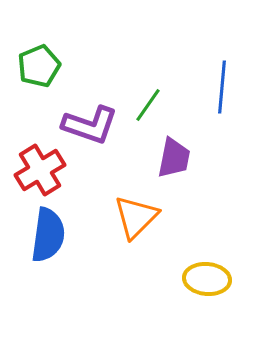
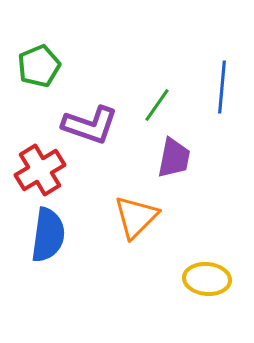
green line: moved 9 px right
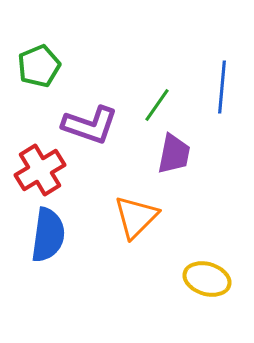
purple trapezoid: moved 4 px up
yellow ellipse: rotated 12 degrees clockwise
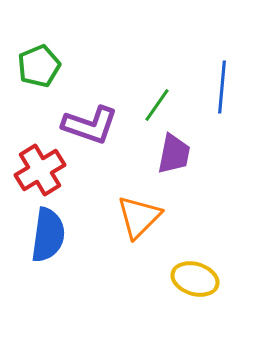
orange triangle: moved 3 px right
yellow ellipse: moved 12 px left
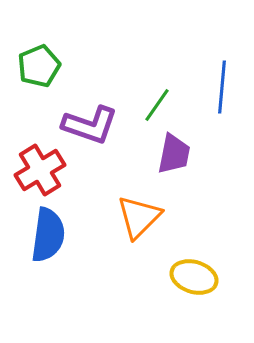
yellow ellipse: moved 1 px left, 2 px up
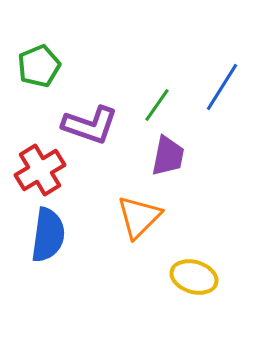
blue line: rotated 27 degrees clockwise
purple trapezoid: moved 6 px left, 2 px down
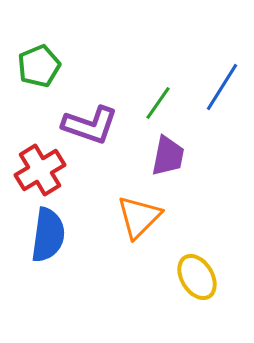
green line: moved 1 px right, 2 px up
yellow ellipse: moved 3 px right; rotated 42 degrees clockwise
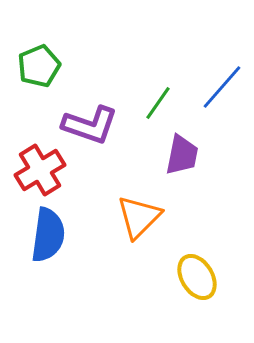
blue line: rotated 9 degrees clockwise
purple trapezoid: moved 14 px right, 1 px up
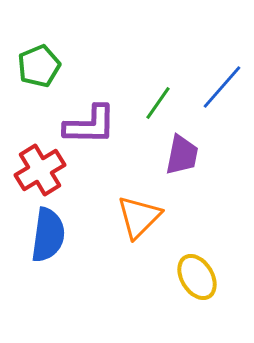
purple L-shape: rotated 18 degrees counterclockwise
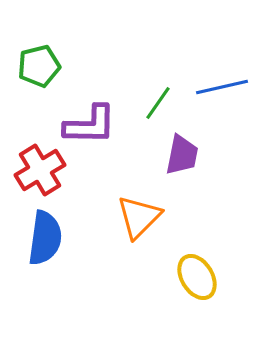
green pentagon: rotated 9 degrees clockwise
blue line: rotated 36 degrees clockwise
blue semicircle: moved 3 px left, 3 px down
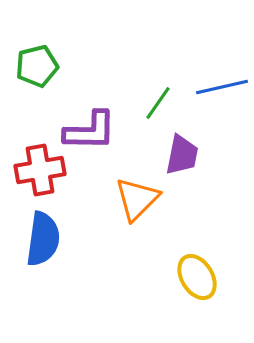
green pentagon: moved 2 px left
purple L-shape: moved 6 px down
red cross: rotated 21 degrees clockwise
orange triangle: moved 2 px left, 18 px up
blue semicircle: moved 2 px left, 1 px down
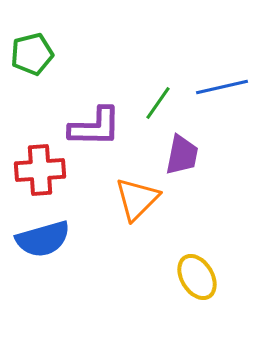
green pentagon: moved 5 px left, 12 px up
purple L-shape: moved 5 px right, 4 px up
red cross: rotated 6 degrees clockwise
blue semicircle: rotated 66 degrees clockwise
